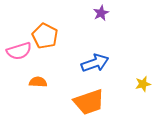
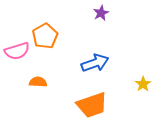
orange pentagon: rotated 15 degrees clockwise
pink semicircle: moved 2 px left
yellow star: rotated 21 degrees counterclockwise
orange trapezoid: moved 3 px right, 3 px down
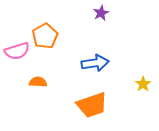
blue arrow: rotated 12 degrees clockwise
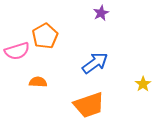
blue arrow: rotated 28 degrees counterclockwise
orange trapezoid: moved 3 px left
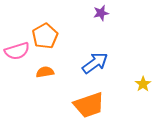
purple star: rotated 14 degrees clockwise
orange semicircle: moved 7 px right, 10 px up; rotated 12 degrees counterclockwise
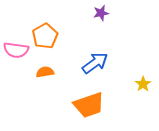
pink semicircle: moved 1 px left, 1 px up; rotated 25 degrees clockwise
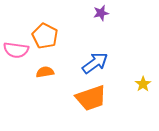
orange pentagon: rotated 15 degrees counterclockwise
orange trapezoid: moved 2 px right, 7 px up
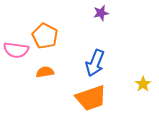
blue arrow: rotated 148 degrees clockwise
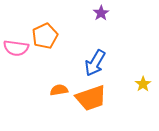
purple star: rotated 21 degrees counterclockwise
orange pentagon: rotated 20 degrees clockwise
pink semicircle: moved 2 px up
blue arrow: rotated 8 degrees clockwise
orange semicircle: moved 14 px right, 18 px down
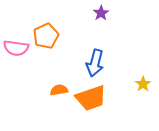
orange pentagon: moved 1 px right
blue arrow: rotated 16 degrees counterclockwise
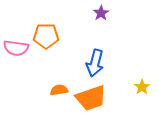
orange pentagon: rotated 25 degrees clockwise
yellow star: moved 1 px left, 3 px down
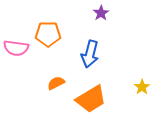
orange pentagon: moved 2 px right, 2 px up
blue arrow: moved 5 px left, 9 px up
orange semicircle: moved 3 px left, 7 px up; rotated 18 degrees counterclockwise
orange trapezoid: moved 1 px down; rotated 12 degrees counterclockwise
